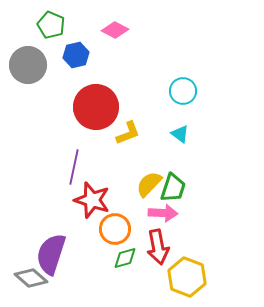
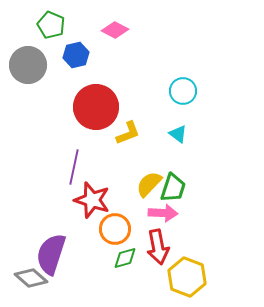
cyan triangle: moved 2 px left
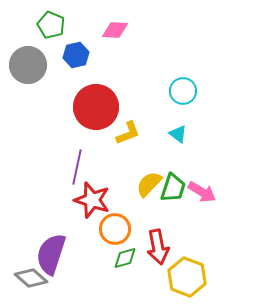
pink diamond: rotated 24 degrees counterclockwise
purple line: moved 3 px right
pink arrow: moved 39 px right, 21 px up; rotated 28 degrees clockwise
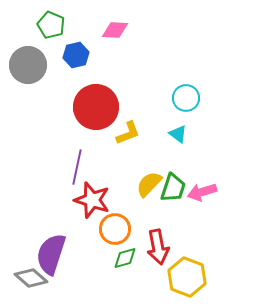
cyan circle: moved 3 px right, 7 px down
pink arrow: rotated 132 degrees clockwise
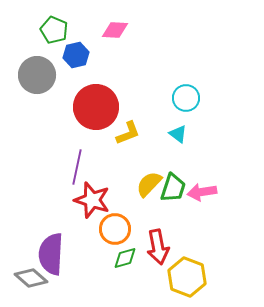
green pentagon: moved 3 px right, 5 px down
gray circle: moved 9 px right, 10 px down
pink arrow: rotated 8 degrees clockwise
purple semicircle: rotated 15 degrees counterclockwise
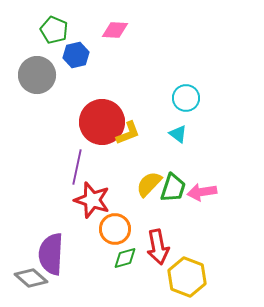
red circle: moved 6 px right, 15 px down
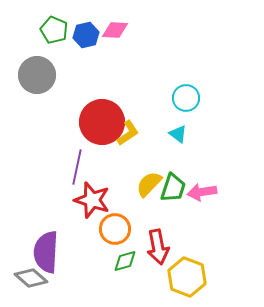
blue hexagon: moved 10 px right, 20 px up
yellow L-shape: rotated 12 degrees counterclockwise
purple semicircle: moved 5 px left, 2 px up
green diamond: moved 3 px down
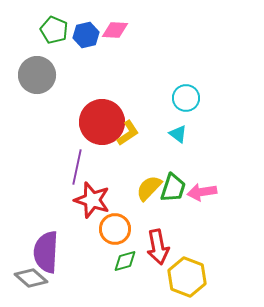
yellow semicircle: moved 4 px down
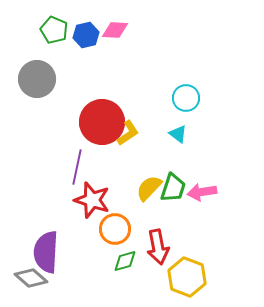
gray circle: moved 4 px down
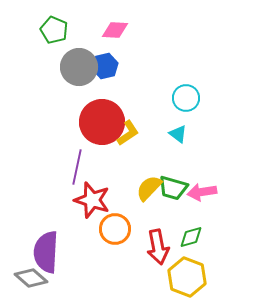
blue hexagon: moved 19 px right, 31 px down
gray circle: moved 42 px right, 12 px up
green trapezoid: rotated 88 degrees clockwise
green diamond: moved 66 px right, 24 px up
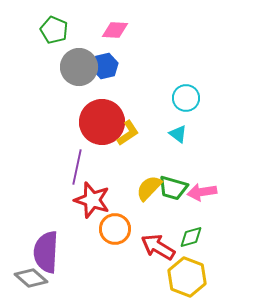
red arrow: rotated 132 degrees clockwise
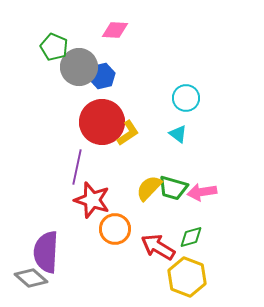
green pentagon: moved 17 px down
blue hexagon: moved 3 px left, 10 px down
